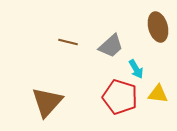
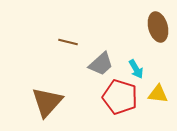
gray trapezoid: moved 10 px left, 18 px down
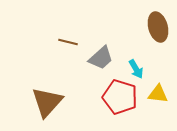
gray trapezoid: moved 6 px up
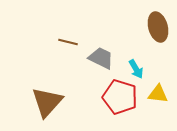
gray trapezoid: rotated 112 degrees counterclockwise
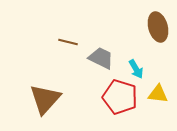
brown triangle: moved 2 px left, 3 px up
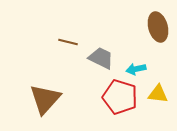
cyan arrow: rotated 108 degrees clockwise
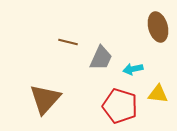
gray trapezoid: rotated 88 degrees clockwise
cyan arrow: moved 3 px left
red pentagon: moved 9 px down
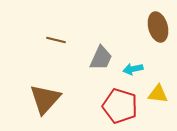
brown line: moved 12 px left, 2 px up
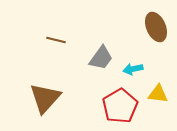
brown ellipse: moved 2 px left; rotated 8 degrees counterclockwise
gray trapezoid: rotated 12 degrees clockwise
brown triangle: moved 1 px up
red pentagon: rotated 24 degrees clockwise
